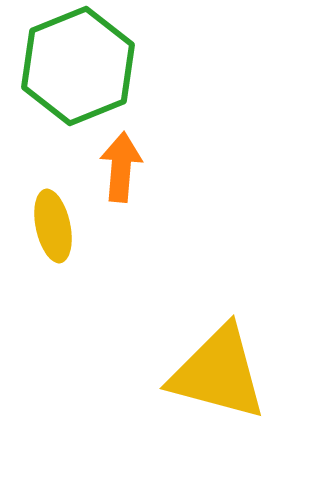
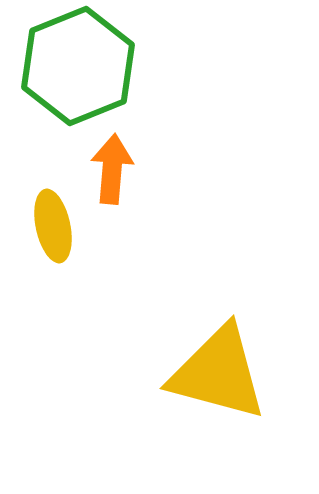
orange arrow: moved 9 px left, 2 px down
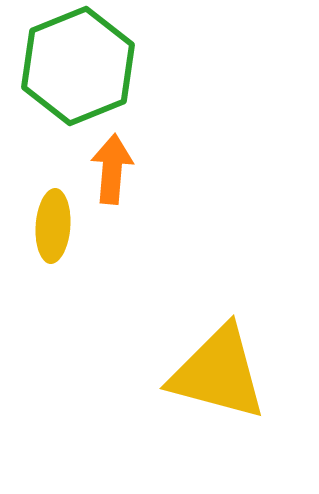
yellow ellipse: rotated 16 degrees clockwise
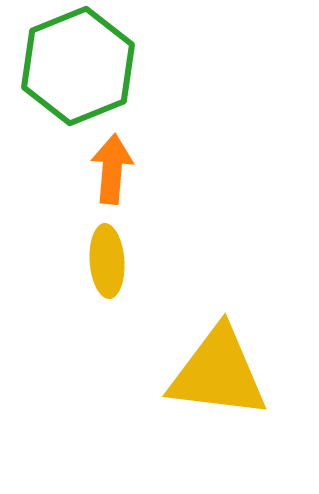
yellow ellipse: moved 54 px right, 35 px down; rotated 8 degrees counterclockwise
yellow triangle: rotated 8 degrees counterclockwise
